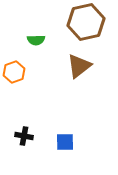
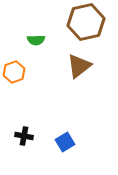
blue square: rotated 30 degrees counterclockwise
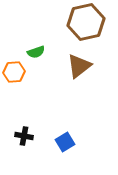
green semicircle: moved 12 px down; rotated 18 degrees counterclockwise
orange hexagon: rotated 15 degrees clockwise
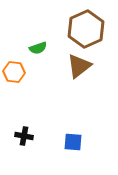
brown hexagon: moved 7 px down; rotated 12 degrees counterclockwise
green semicircle: moved 2 px right, 4 px up
orange hexagon: rotated 10 degrees clockwise
blue square: moved 8 px right; rotated 36 degrees clockwise
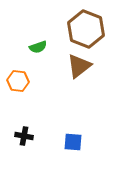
brown hexagon: rotated 15 degrees counterclockwise
green semicircle: moved 1 px up
orange hexagon: moved 4 px right, 9 px down
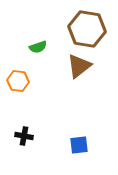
brown hexagon: moved 1 px right; rotated 12 degrees counterclockwise
blue square: moved 6 px right, 3 px down; rotated 12 degrees counterclockwise
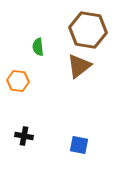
brown hexagon: moved 1 px right, 1 px down
green semicircle: rotated 102 degrees clockwise
blue square: rotated 18 degrees clockwise
